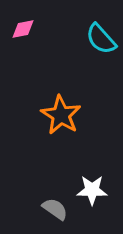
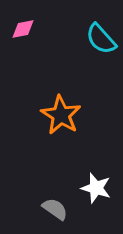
white star: moved 4 px right, 2 px up; rotated 16 degrees clockwise
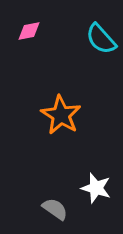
pink diamond: moved 6 px right, 2 px down
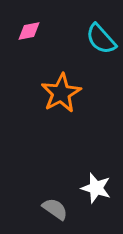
orange star: moved 22 px up; rotated 12 degrees clockwise
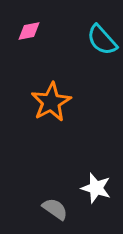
cyan semicircle: moved 1 px right, 1 px down
orange star: moved 10 px left, 9 px down
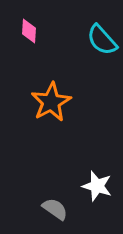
pink diamond: rotated 75 degrees counterclockwise
white star: moved 1 px right, 2 px up
